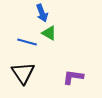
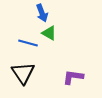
blue line: moved 1 px right, 1 px down
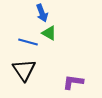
blue line: moved 1 px up
black triangle: moved 1 px right, 3 px up
purple L-shape: moved 5 px down
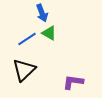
blue line: moved 1 px left, 3 px up; rotated 48 degrees counterclockwise
black triangle: rotated 20 degrees clockwise
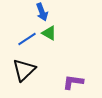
blue arrow: moved 1 px up
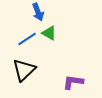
blue arrow: moved 4 px left
